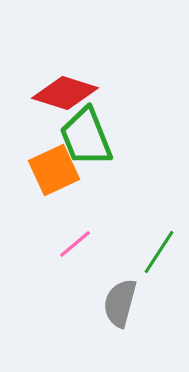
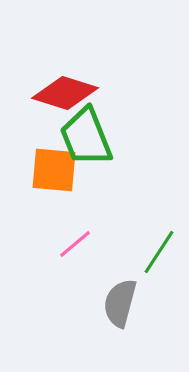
orange square: rotated 30 degrees clockwise
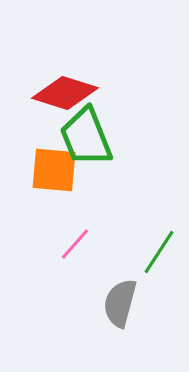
pink line: rotated 9 degrees counterclockwise
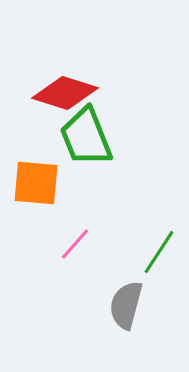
orange square: moved 18 px left, 13 px down
gray semicircle: moved 6 px right, 2 px down
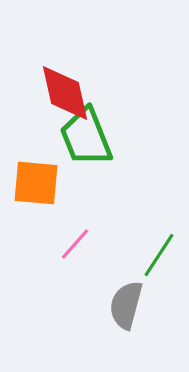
red diamond: rotated 60 degrees clockwise
green line: moved 3 px down
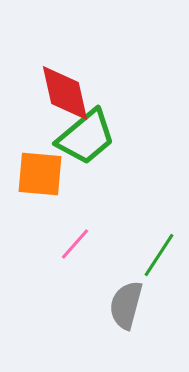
green trapezoid: rotated 108 degrees counterclockwise
orange square: moved 4 px right, 9 px up
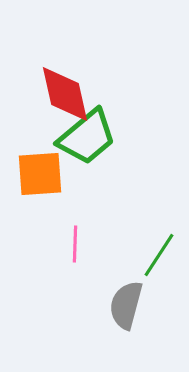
red diamond: moved 1 px down
green trapezoid: moved 1 px right
orange square: rotated 9 degrees counterclockwise
pink line: rotated 39 degrees counterclockwise
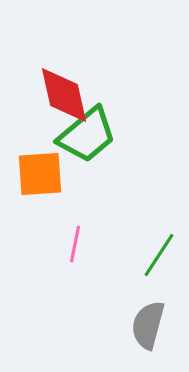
red diamond: moved 1 px left, 1 px down
green trapezoid: moved 2 px up
pink line: rotated 9 degrees clockwise
gray semicircle: moved 22 px right, 20 px down
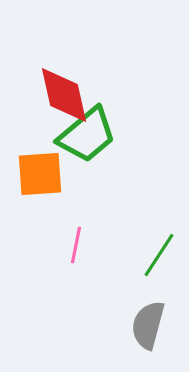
pink line: moved 1 px right, 1 px down
